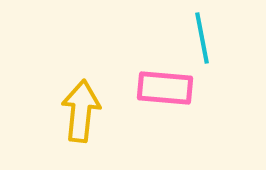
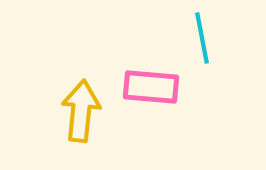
pink rectangle: moved 14 px left, 1 px up
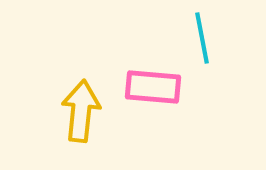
pink rectangle: moved 2 px right
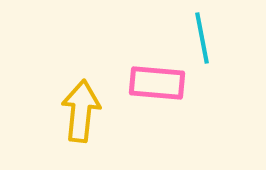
pink rectangle: moved 4 px right, 4 px up
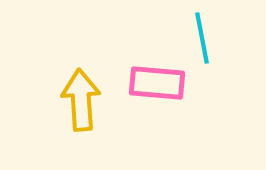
yellow arrow: moved 11 px up; rotated 10 degrees counterclockwise
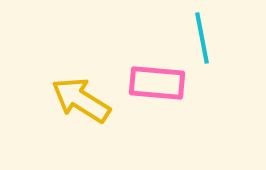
yellow arrow: rotated 54 degrees counterclockwise
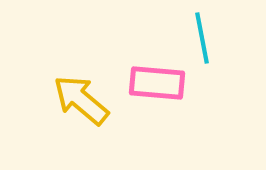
yellow arrow: rotated 8 degrees clockwise
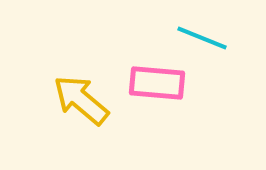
cyan line: rotated 57 degrees counterclockwise
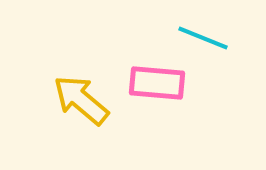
cyan line: moved 1 px right
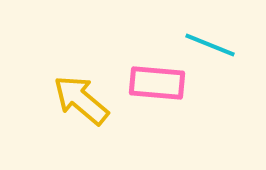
cyan line: moved 7 px right, 7 px down
